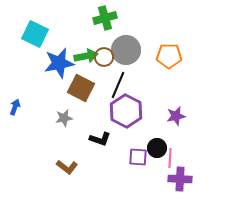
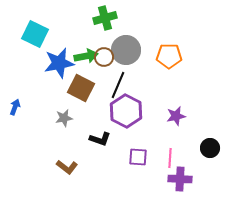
black circle: moved 53 px right
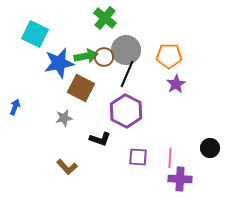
green cross: rotated 35 degrees counterclockwise
black line: moved 9 px right, 11 px up
purple star: moved 32 px up; rotated 18 degrees counterclockwise
brown L-shape: rotated 10 degrees clockwise
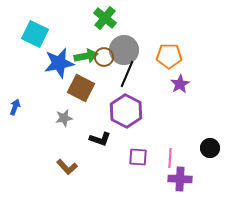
gray circle: moved 2 px left
purple star: moved 4 px right
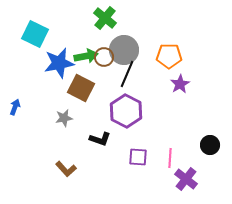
black circle: moved 3 px up
brown L-shape: moved 1 px left, 2 px down
purple cross: moved 6 px right; rotated 35 degrees clockwise
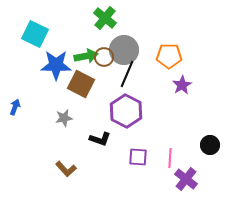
blue star: moved 3 px left, 2 px down; rotated 12 degrees clockwise
purple star: moved 2 px right, 1 px down
brown square: moved 4 px up
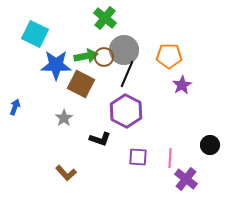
gray star: rotated 24 degrees counterclockwise
brown L-shape: moved 4 px down
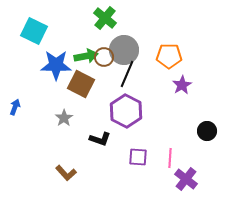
cyan square: moved 1 px left, 3 px up
black circle: moved 3 px left, 14 px up
